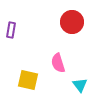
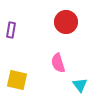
red circle: moved 6 px left
yellow square: moved 11 px left
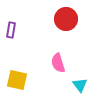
red circle: moved 3 px up
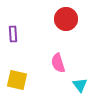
purple rectangle: moved 2 px right, 4 px down; rotated 14 degrees counterclockwise
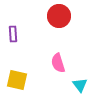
red circle: moved 7 px left, 3 px up
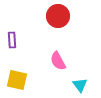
red circle: moved 1 px left
purple rectangle: moved 1 px left, 6 px down
pink semicircle: moved 2 px up; rotated 12 degrees counterclockwise
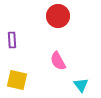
cyan triangle: moved 1 px right
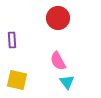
red circle: moved 2 px down
cyan triangle: moved 14 px left, 3 px up
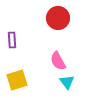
yellow square: rotated 30 degrees counterclockwise
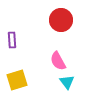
red circle: moved 3 px right, 2 px down
